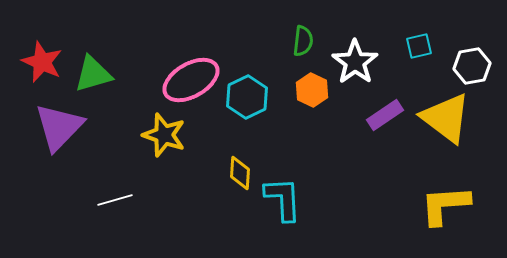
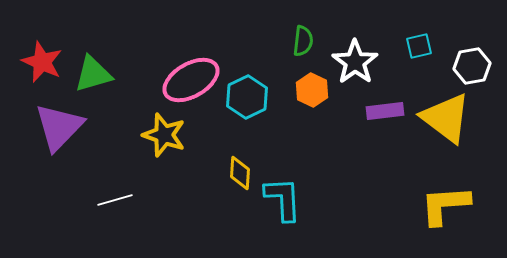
purple rectangle: moved 4 px up; rotated 27 degrees clockwise
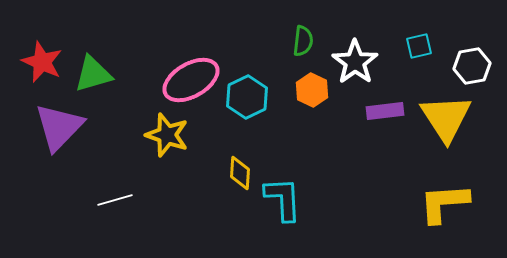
yellow triangle: rotated 20 degrees clockwise
yellow star: moved 3 px right
yellow L-shape: moved 1 px left, 2 px up
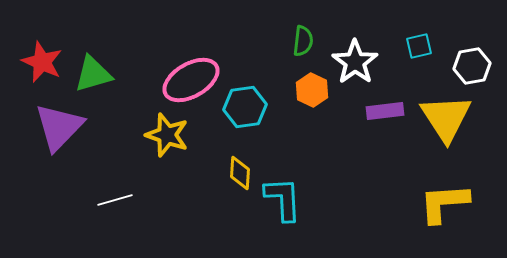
cyan hexagon: moved 2 px left, 10 px down; rotated 18 degrees clockwise
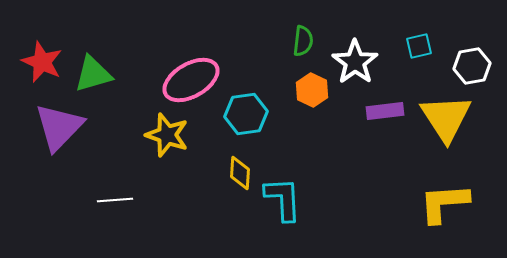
cyan hexagon: moved 1 px right, 7 px down
white line: rotated 12 degrees clockwise
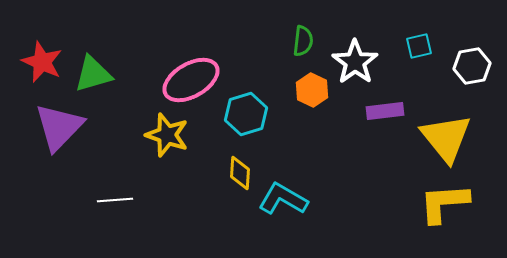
cyan hexagon: rotated 9 degrees counterclockwise
yellow triangle: moved 20 px down; rotated 6 degrees counterclockwise
cyan L-shape: rotated 57 degrees counterclockwise
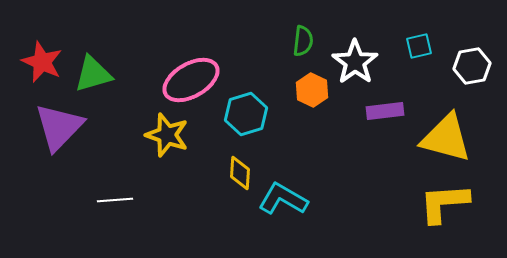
yellow triangle: rotated 36 degrees counterclockwise
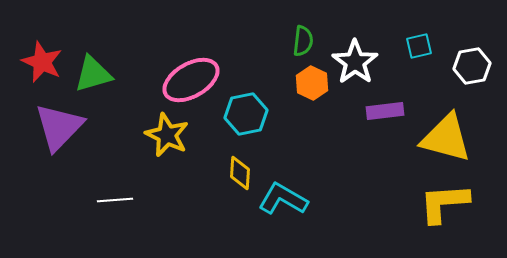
orange hexagon: moved 7 px up
cyan hexagon: rotated 6 degrees clockwise
yellow star: rotated 6 degrees clockwise
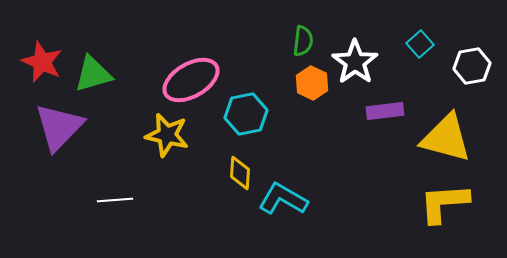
cyan square: moved 1 px right, 2 px up; rotated 28 degrees counterclockwise
yellow star: rotated 12 degrees counterclockwise
